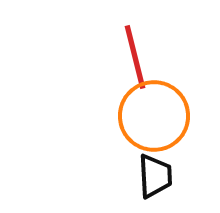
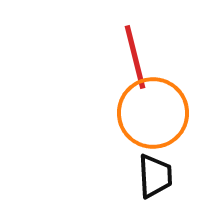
orange circle: moved 1 px left, 3 px up
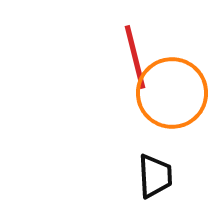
orange circle: moved 19 px right, 20 px up
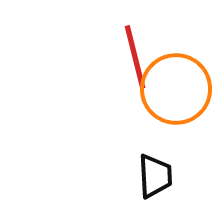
orange circle: moved 4 px right, 4 px up
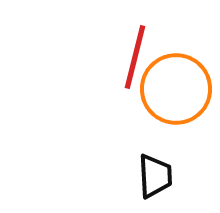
red line: rotated 28 degrees clockwise
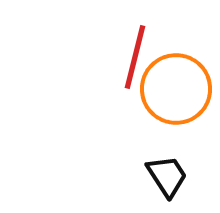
black trapezoid: moved 12 px right; rotated 30 degrees counterclockwise
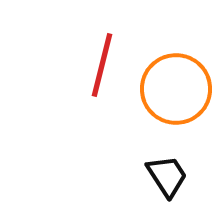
red line: moved 33 px left, 8 px down
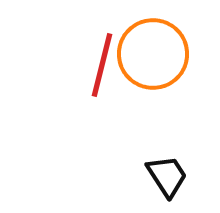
orange circle: moved 23 px left, 35 px up
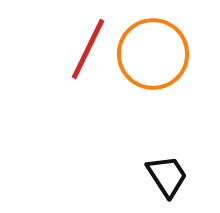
red line: moved 14 px left, 16 px up; rotated 12 degrees clockwise
